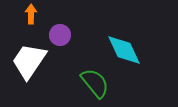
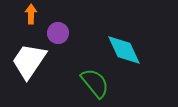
purple circle: moved 2 px left, 2 px up
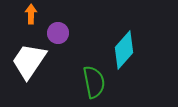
cyan diamond: rotated 66 degrees clockwise
green semicircle: moved 1 px left, 1 px up; rotated 28 degrees clockwise
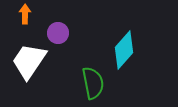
orange arrow: moved 6 px left
green semicircle: moved 1 px left, 1 px down
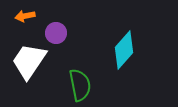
orange arrow: moved 2 px down; rotated 102 degrees counterclockwise
purple circle: moved 2 px left
green semicircle: moved 13 px left, 2 px down
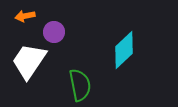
purple circle: moved 2 px left, 1 px up
cyan diamond: rotated 6 degrees clockwise
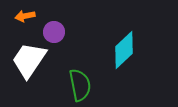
white trapezoid: moved 1 px up
